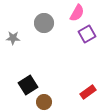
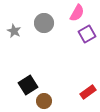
gray star: moved 1 px right, 7 px up; rotated 24 degrees clockwise
brown circle: moved 1 px up
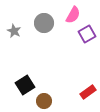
pink semicircle: moved 4 px left, 2 px down
black square: moved 3 px left
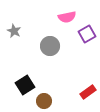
pink semicircle: moved 6 px left, 2 px down; rotated 48 degrees clockwise
gray circle: moved 6 px right, 23 px down
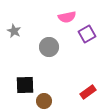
gray circle: moved 1 px left, 1 px down
black square: rotated 30 degrees clockwise
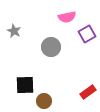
gray circle: moved 2 px right
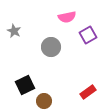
purple square: moved 1 px right, 1 px down
black square: rotated 24 degrees counterclockwise
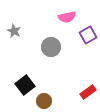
black square: rotated 12 degrees counterclockwise
